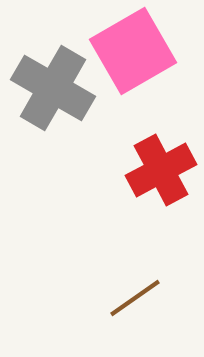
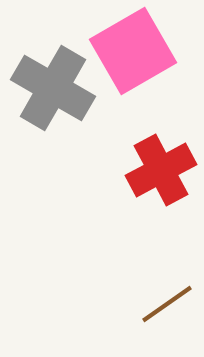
brown line: moved 32 px right, 6 px down
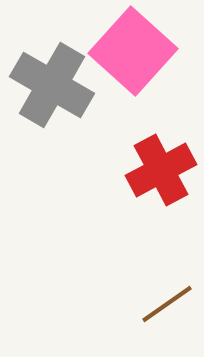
pink square: rotated 18 degrees counterclockwise
gray cross: moved 1 px left, 3 px up
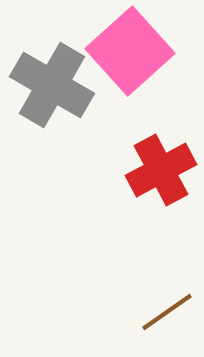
pink square: moved 3 px left; rotated 6 degrees clockwise
brown line: moved 8 px down
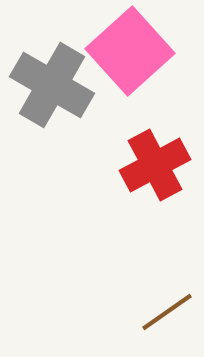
red cross: moved 6 px left, 5 px up
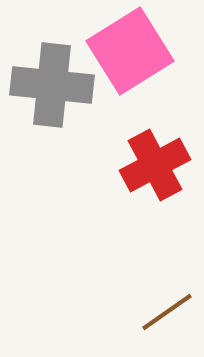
pink square: rotated 10 degrees clockwise
gray cross: rotated 24 degrees counterclockwise
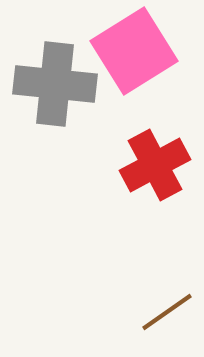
pink square: moved 4 px right
gray cross: moved 3 px right, 1 px up
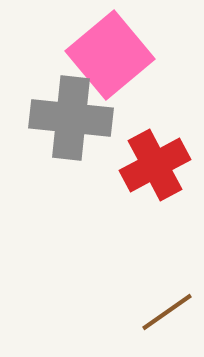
pink square: moved 24 px left, 4 px down; rotated 8 degrees counterclockwise
gray cross: moved 16 px right, 34 px down
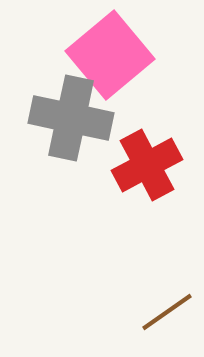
gray cross: rotated 6 degrees clockwise
red cross: moved 8 px left
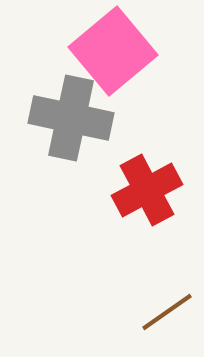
pink square: moved 3 px right, 4 px up
red cross: moved 25 px down
